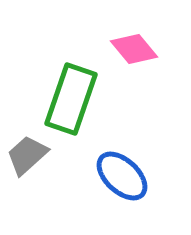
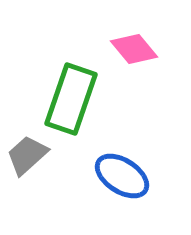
blue ellipse: rotated 10 degrees counterclockwise
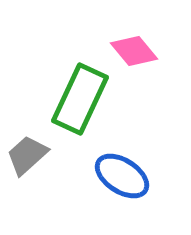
pink diamond: moved 2 px down
green rectangle: moved 9 px right; rotated 6 degrees clockwise
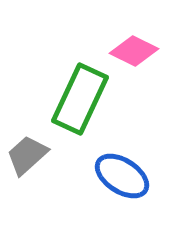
pink diamond: rotated 24 degrees counterclockwise
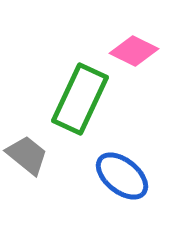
gray trapezoid: rotated 81 degrees clockwise
blue ellipse: rotated 6 degrees clockwise
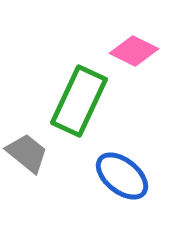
green rectangle: moved 1 px left, 2 px down
gray trapezoid: moved 2 px up
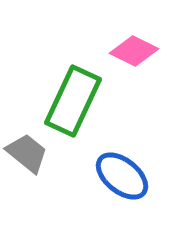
green rectangle: moved 6 px left
